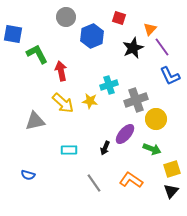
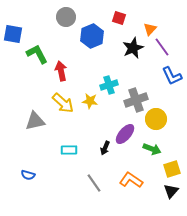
blue L-shape: moved 2 px right
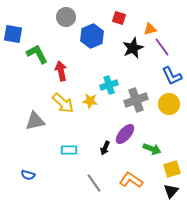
orange triangle: rotated 32 degrees clockwise
yellow circle: moved 13 px right, 15 px up
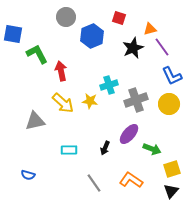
purple ellipse: moved 4 px right
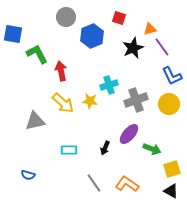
orange L-shape: moved 4 px left, 4 px down
black triangle: rotated 42 degrees counterclockwise
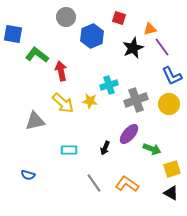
green L-shape: moved 1 px down; rotated 25 degrees counterclockwise
black triangle: moved 2 px down
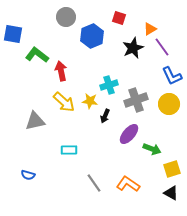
orange triangle: rotated 16 degrees counterclockwise
yellow arrow: moved 1 px right, 1 px up
black arrow: moved 32 px up
orange L-shape: moved 1 px right
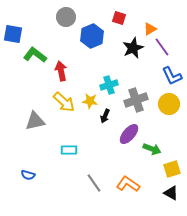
green L-shape: moved 2 px left
